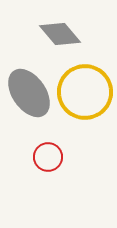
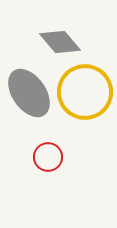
gray diamond: moved 8 px down
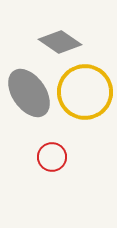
gray diamond: rotated 15 degrees counterclockwise
red circle: moved 4 px right
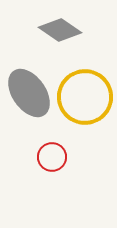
gray diamond: moved 12 px up
yellow circle: moved 5 px down
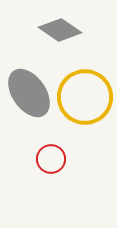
red circle: moved 1 px left, 2 px down
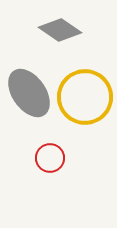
red circle: moved 1 px left, 1 px up
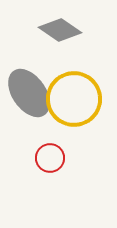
yellow circle: moved 11 px left, 2 px down
